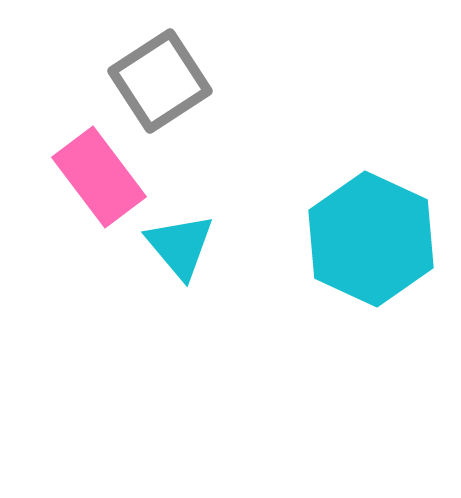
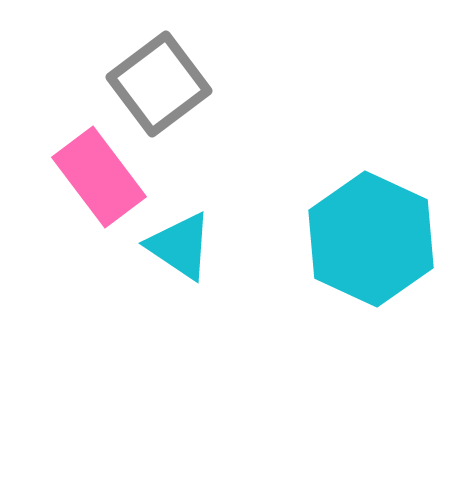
gray square: moved 1 px left, 3 px down; rotated 4 degrees counterclockwise
cyan triangle: rotated 16 degrees counterclockwise
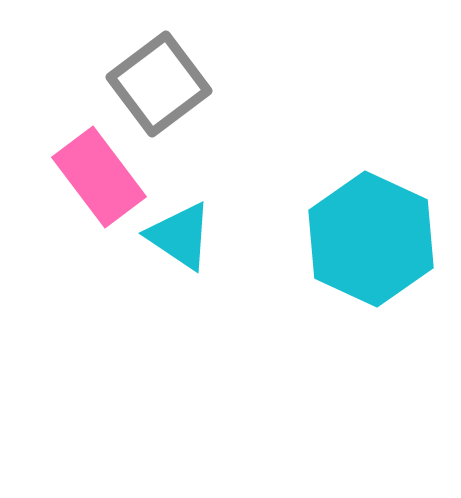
cyan triangle: moved 10 px up
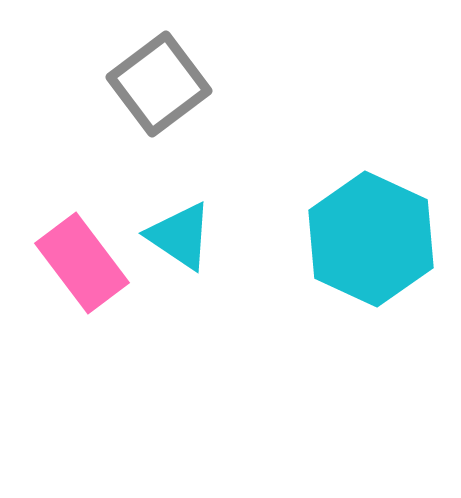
pink rectangle: moved 17 px left, 86 px down
